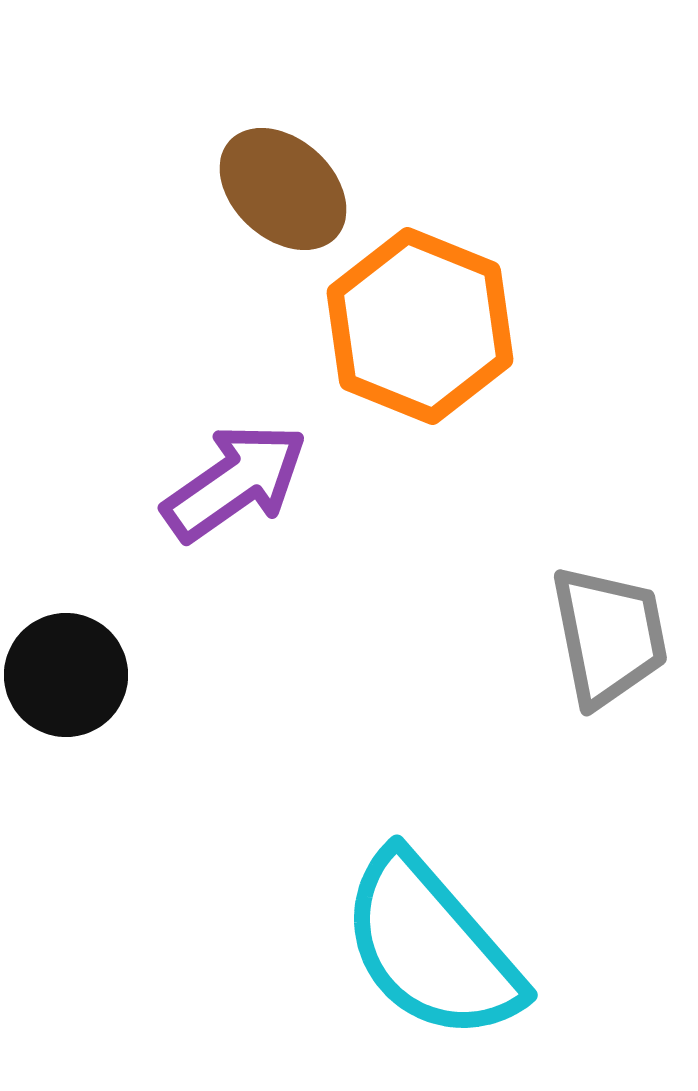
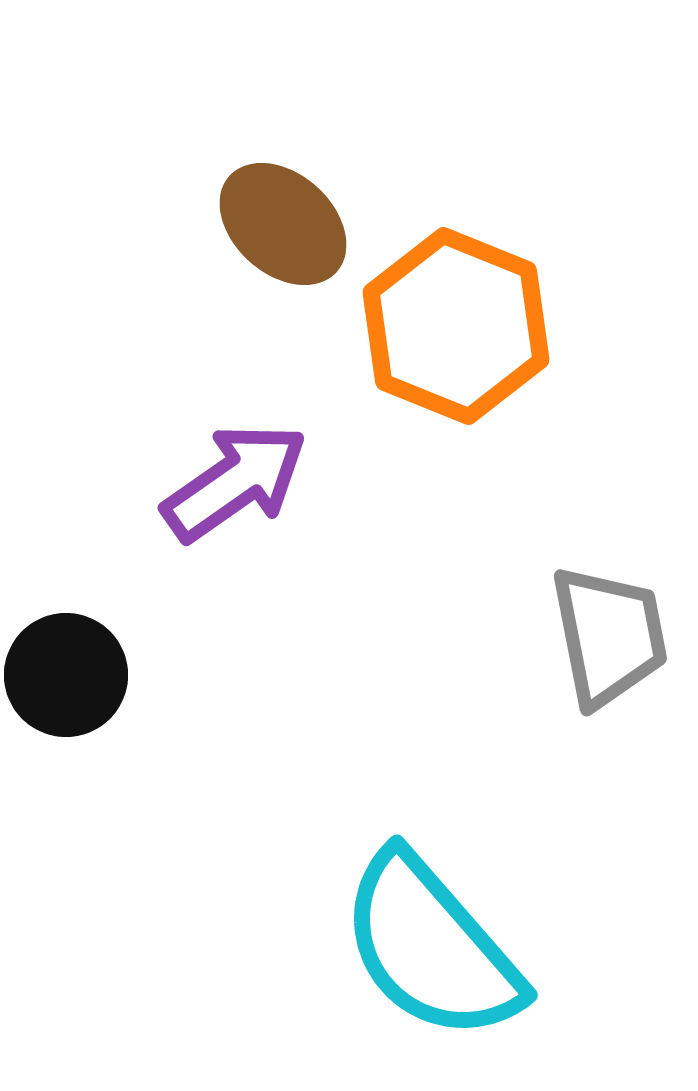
brown ellipse: moved 35 px down
orange hexagon: moved 36 px right
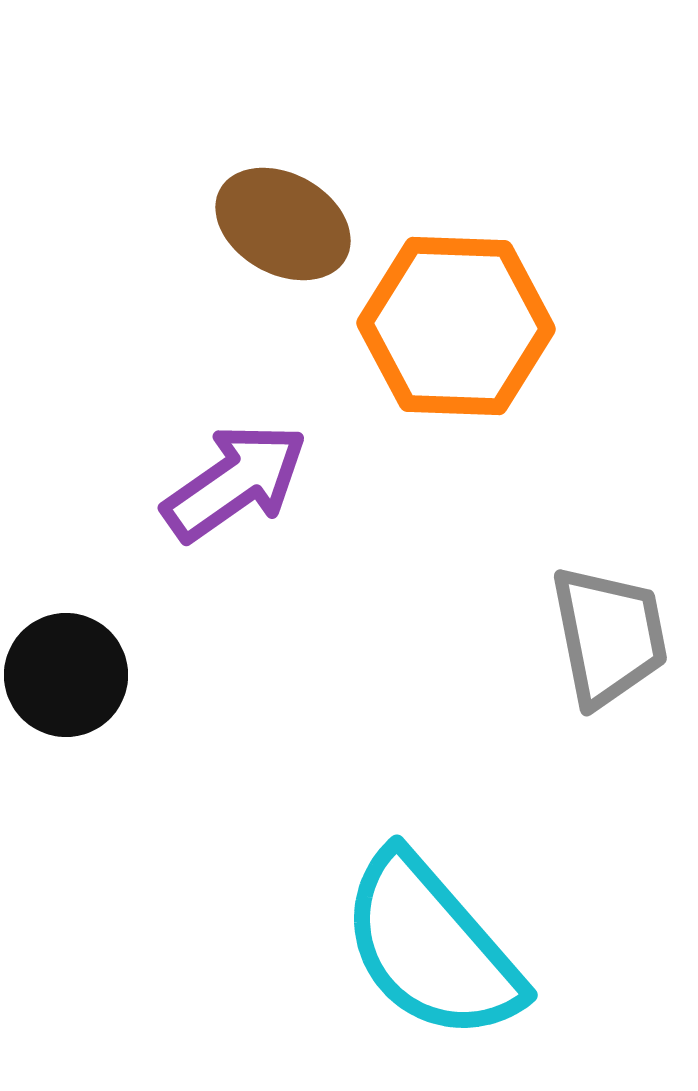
brown ellipse: rotated 13 degrees counterclockwise
orange hexagon: rotated 20 degrees counterclockwise
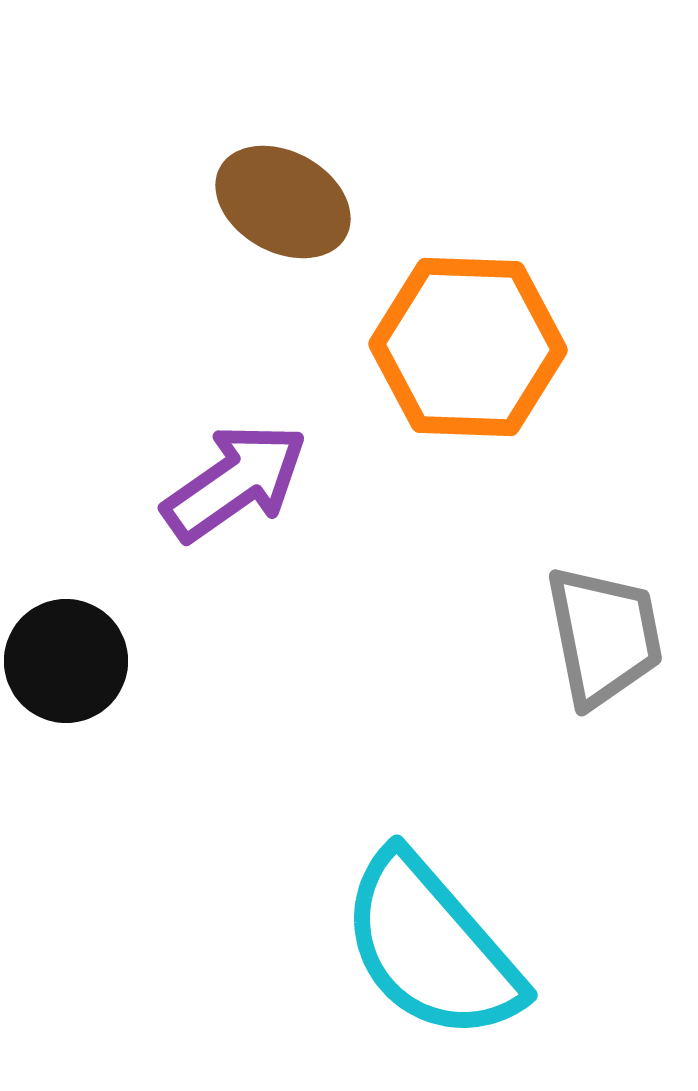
brown ellipse: moved 22 px up
orange hexagon: moved 12 px right, 21 px down
gray trapezoid: moved 5 px left
black circle: moved 14 px up
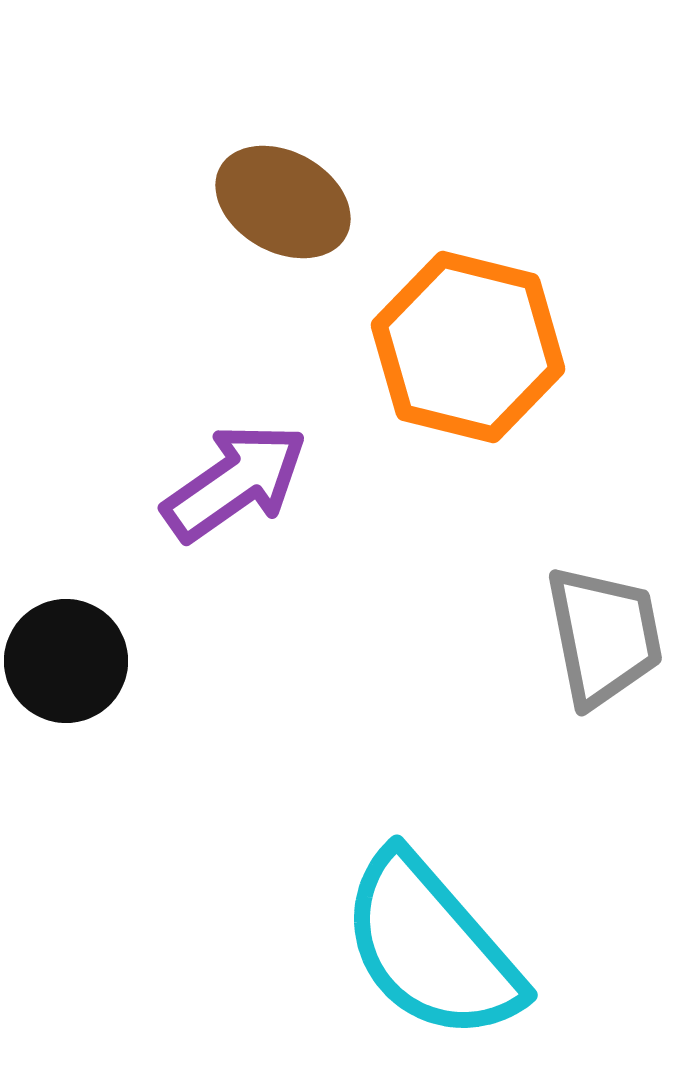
orange hexagon: rotated 12 degrees clockwise
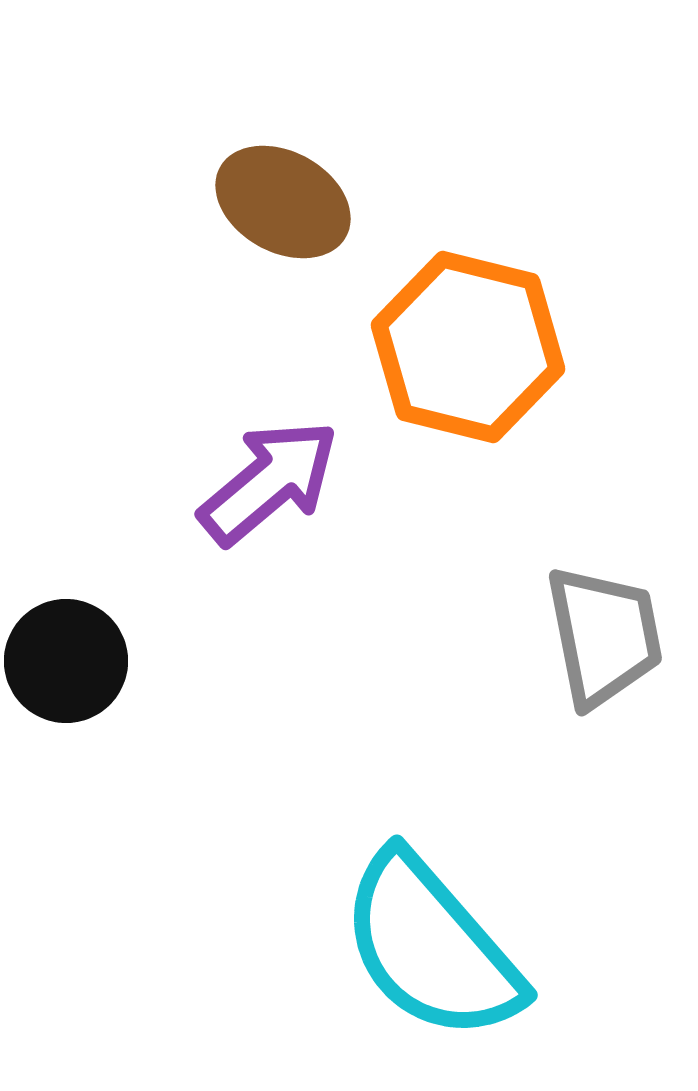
purple arrow: moved 34 px right; rotated 5 degrees counterclockwise
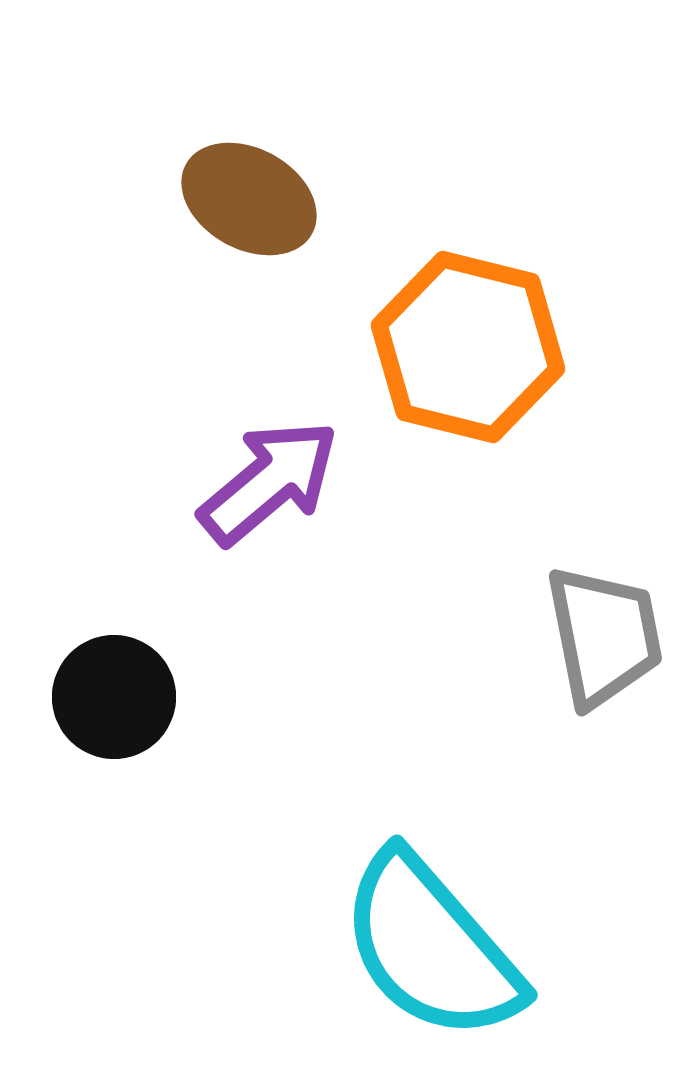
brown ellipse: moved 34 px left, 3 px up
black circle: moved 48 px right, 36 px down
